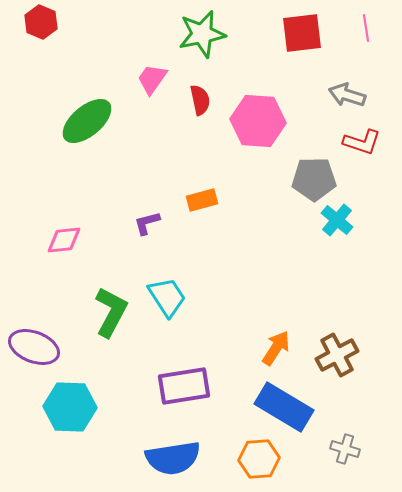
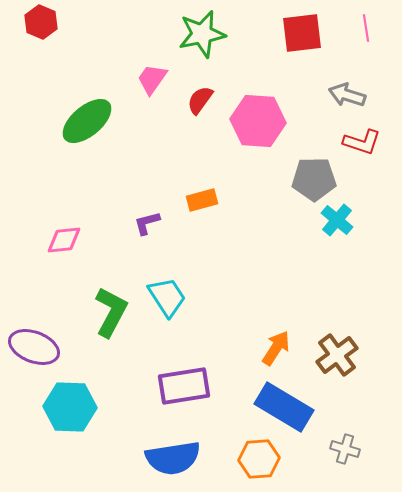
red semicircle: rotated 132 degrees counterclockwise
brown cross: rotated 9 degrees counterclockwise
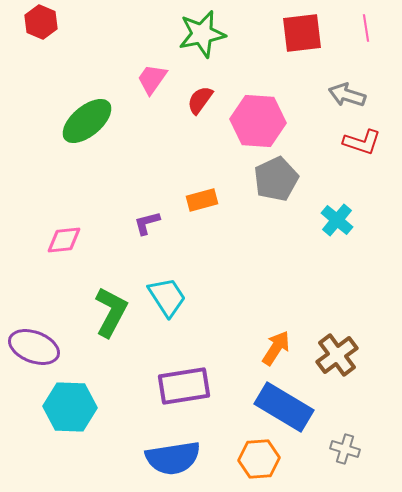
gray pentagon: moved 38 px left; rotated 24 degrees counterclockwise
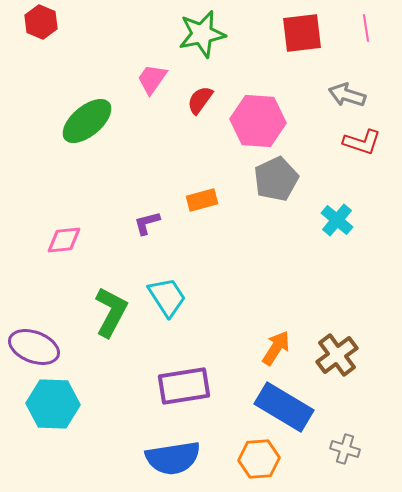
cyan hexagon: moved 17 px left, 3 px up
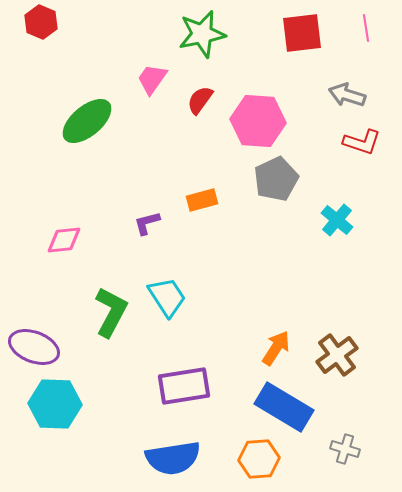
cyan hexagon: moved 2 px right
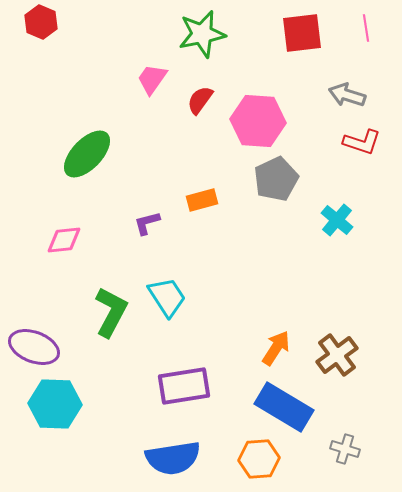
green ellipse: moved 33 px down; rotated 6 degrees counterclockwise
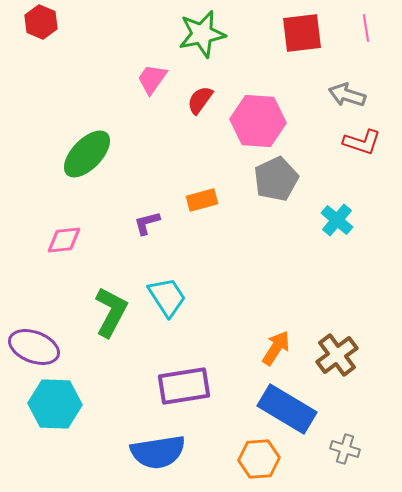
blue rectangle: moved 3 px right, 2 px down
blue semicircle: moved 15 px left, 6 px up
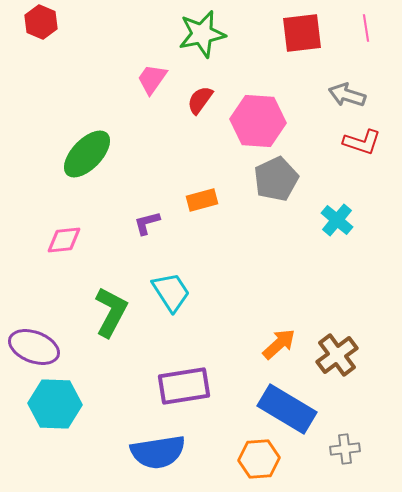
cyan trapezoid: moved 4 px right, 5 px up
orange arrow: moved 3 px right, 4 px up; rotated 15 degrees clockwise
gray cross: rotated 24 degrees counterclockwise
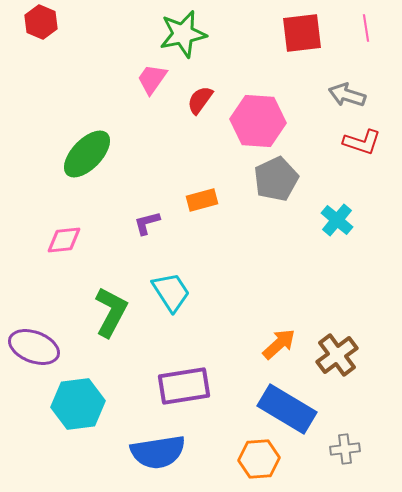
green star: moved 19 px left
cyan hexagon: moved 23 px right; rotated 9 degrees counterclockwise
